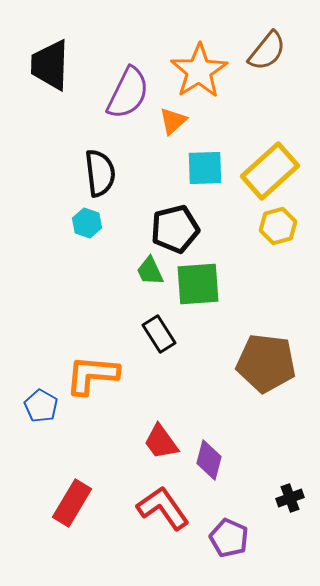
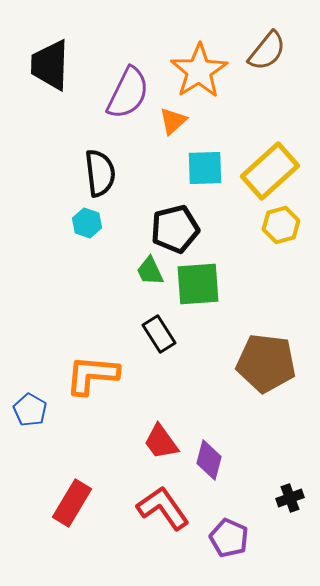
yellow hexagon: moved 3 px right, 1 px up
blue pentagon: moved 11 px left, 4 px down
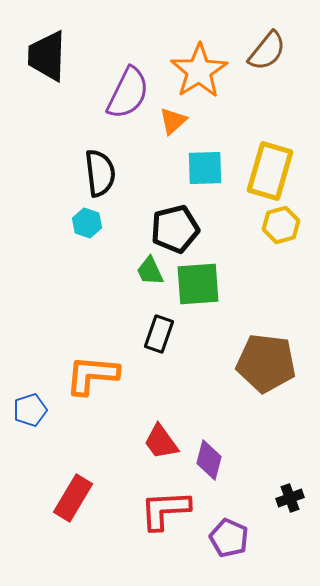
black trapezoid: moved 3 px left, 9 px up
yellow rectangle: rotated 32 degrees counterclockwise
black rectangle: rotated 51 degrees clockwise
blue pentagon: rotated 24 degrees clockwise
red rectangle: moved 1 px right, 5 px up
red L-shape: moved 2 px right, 2 px down; rotated 58 degrees counterclockwise
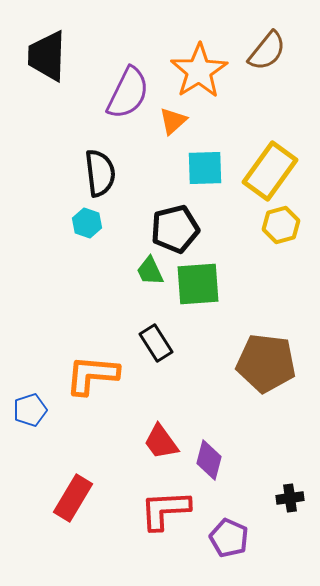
yellow rectangle: rotated 20 degrees clockwise
black rectangle: moved 3 px left, 9 px down; rotated 51 degrees counterclockwise
black cross: rotated 12 degrees clockwise
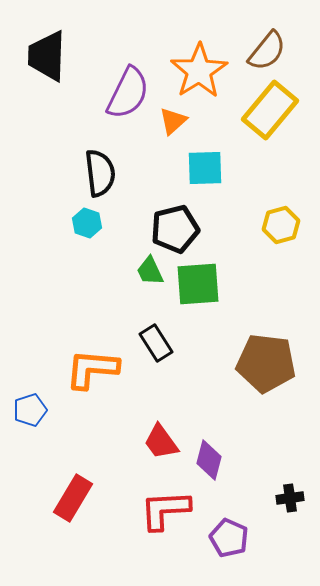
yellow rectangle: moved 61 px up; rotated 4 degrees clockwise
orange L-shape: moved 6 px up
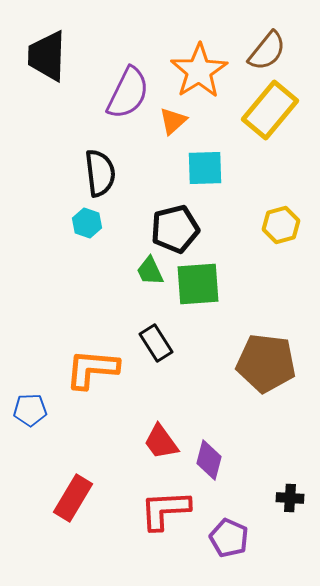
blue pentagon: rotated 16 degrees clockwise
black cross: rotated 12 degrees clockwise
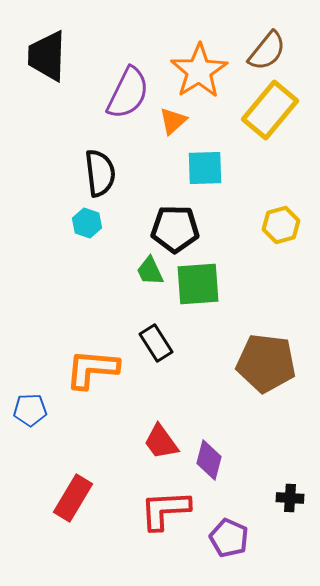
black pentagon: rotated 15 degrees clockwise
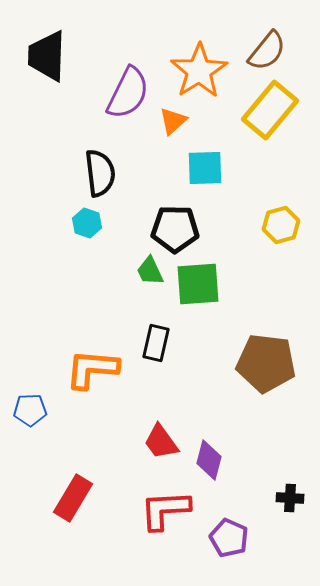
black rectangle: rotated 45 degrees clockwise
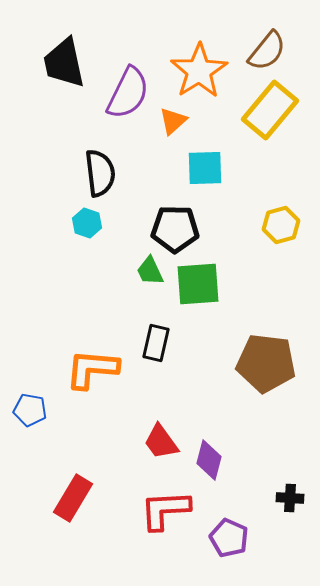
black trapezoid: moved 17 px right, 7 px down; rotated 14 degrees counterclockwise
blue pentagon: rotated 12 degrees clockwise
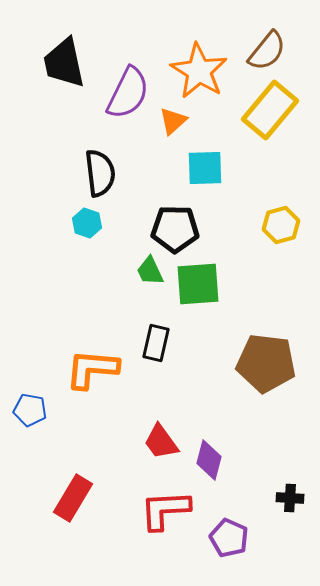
orange star: rotated 8 degrees counterclockwise
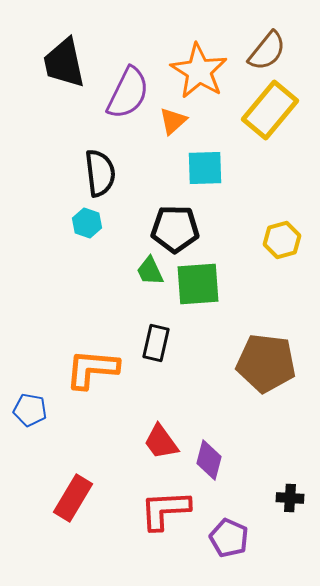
yellow hexagon: moved 1 px right, 15 px down
